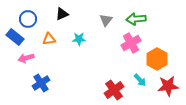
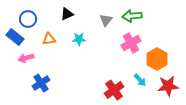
black triangle: moved 5 px right
green arrow: moved 4 px left, 3 px up
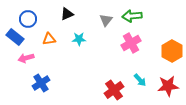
orange hexagon: moved 15 px right, 8 px up
